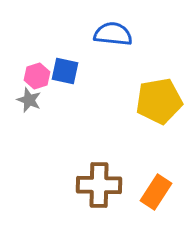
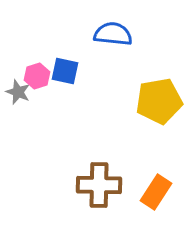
gray star: moved 11 px left, 8 px up
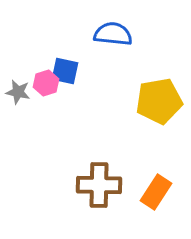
pink hexagon: moved 9 px right, 7 px down
gray star: rotated 10 degrees counterclockwise
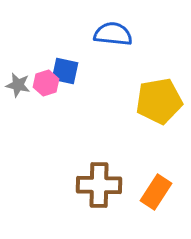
gray star: moved 7 px up
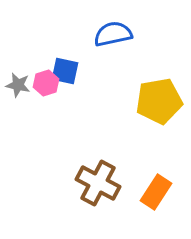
blue semicircle: rotated 18 degrees counterclockwise
brown cross: moved 1 px left, 2 px up; rotated 27 degrees clockwise
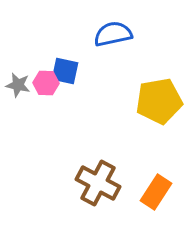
pink hexagon: rotated 20 degrees clockwise
